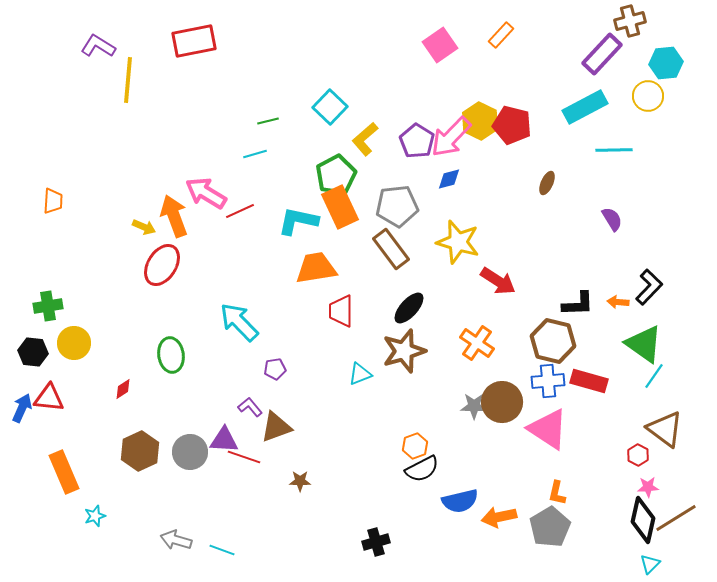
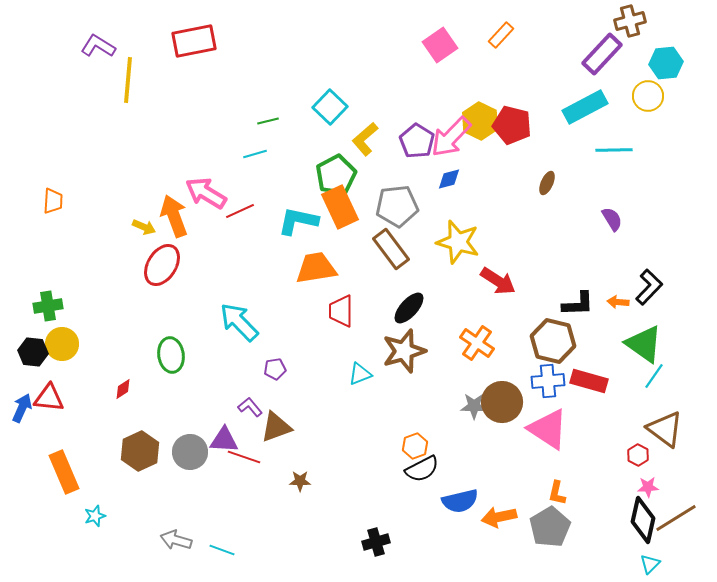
yellow circle at (74, 343): moved 12 px left, 1 px down
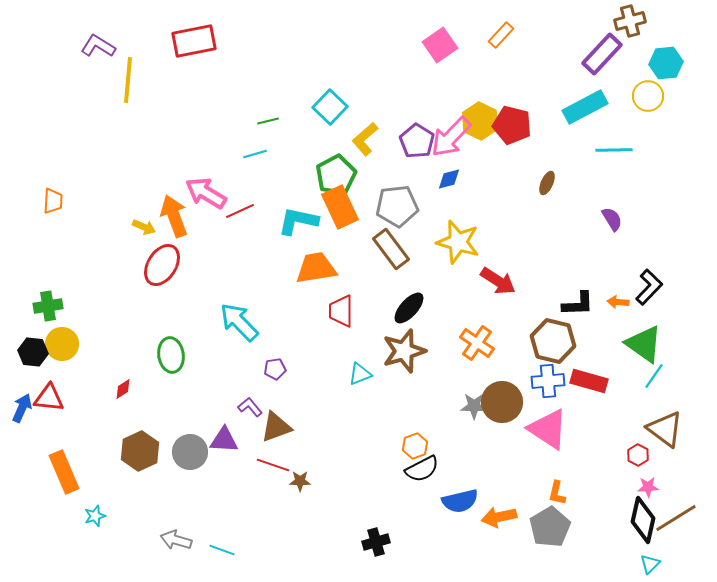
red line at (244, 457): moved 29 px right, 8 px down
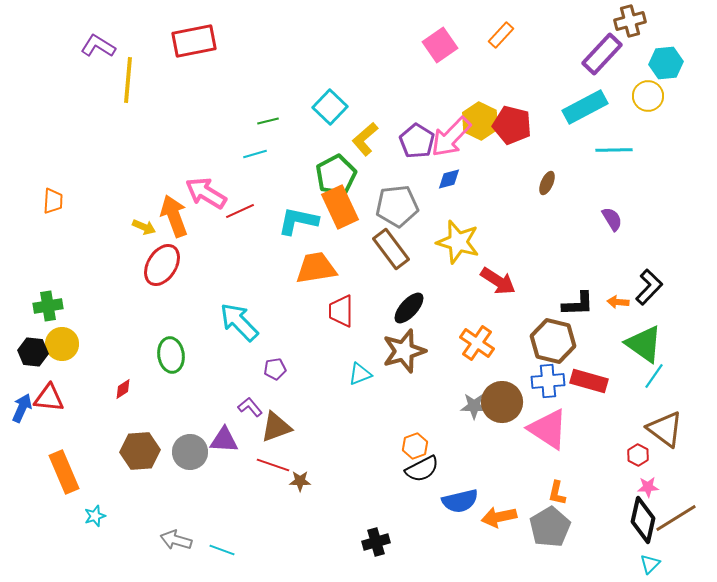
brown hexagon at (140, 451): rotated 21 degrees clockwise
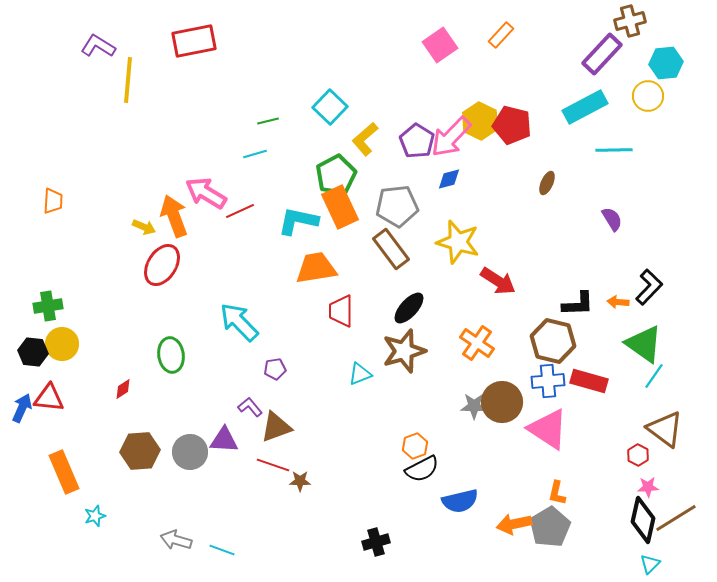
orange arrow at (499, 517): moved 15 px right, 7 px down
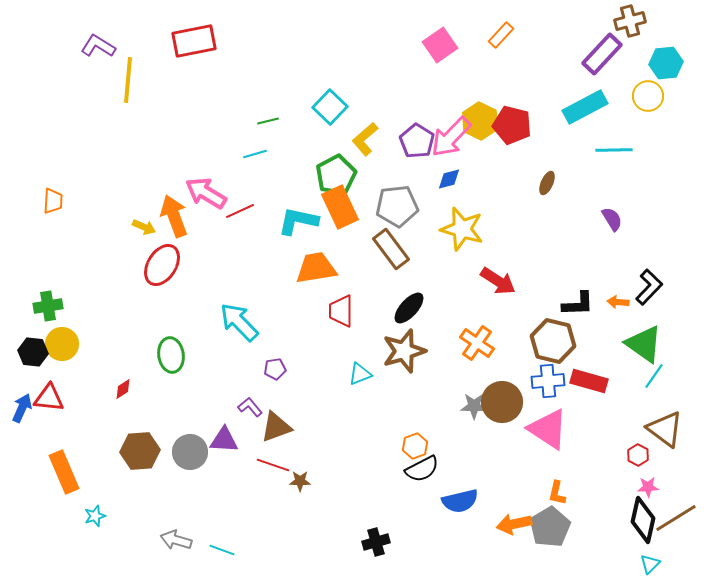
yellow star at (458, 242): moved 4 px right, 13 px up
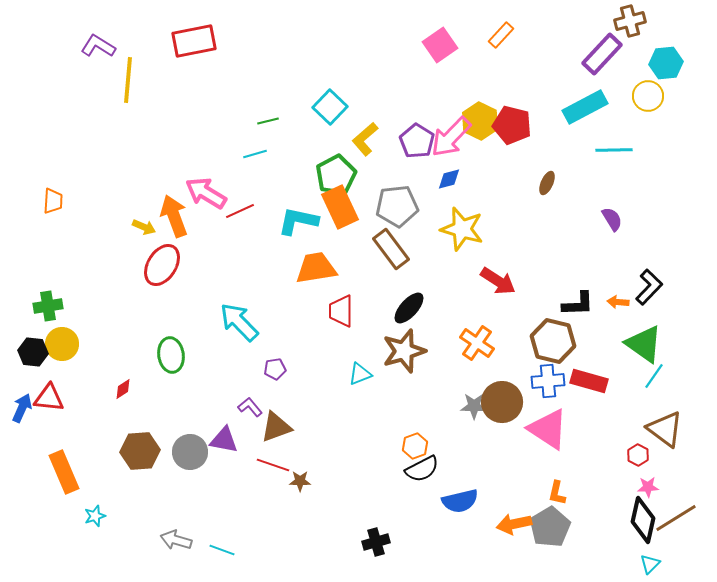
purple triangle at (224, 440): rotated 8 degrees clockwise
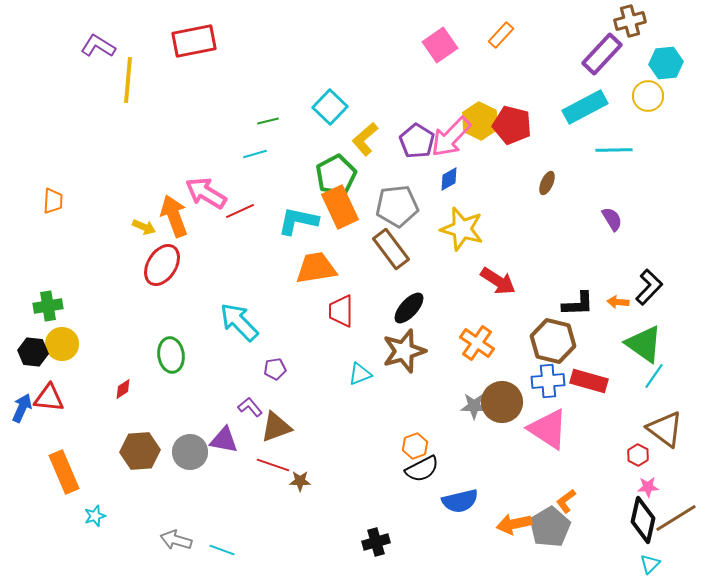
blue diamond at (449, 179): rotated 15 degrees counterclockwise
orange L-shape at (557, 493): moved 9 px right, 8 px down; rotated 40 degrees clockwise
